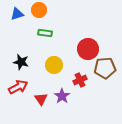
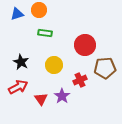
red circle: moved 3 px left, 4 px up
black star: rotated 14 degrees clockwise
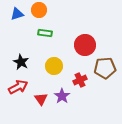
yellow circle: moved 1 px down
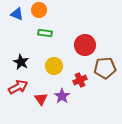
blue triangle: rotated 40 degrees clockwise
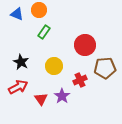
green rectangle: moved 1 px left, 1 px up; rotated 64 degrees counterclockwise
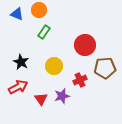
purple star: rotated 21 degrees clockwise
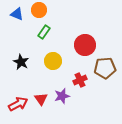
yellow circle: moved 1 px left, 5 px up
red arrow: moved 17 px down
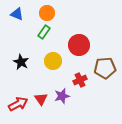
orange circle: moved 8 px right, 3 px down
red circle: moved 6 px left
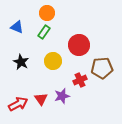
blue triangle: moved 13 px down
brown pentagon: moved 3 px left
